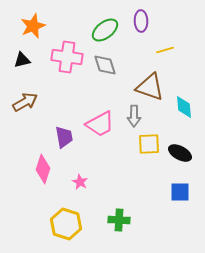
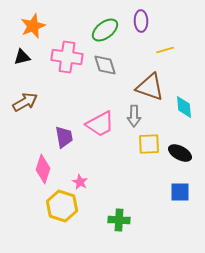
black triangle: moved 3 px up
yellow hexagon: moved 4 px left, 18 px up
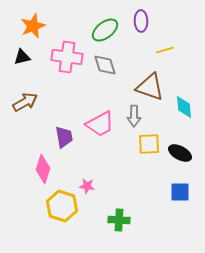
pink star: moved 7 px right, 4 px down; rotated 21 degrees counterclockwise
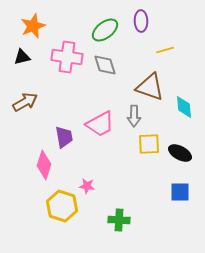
pink diamond: moved 1 px right, 4 px up
